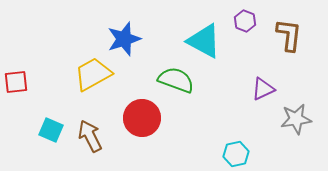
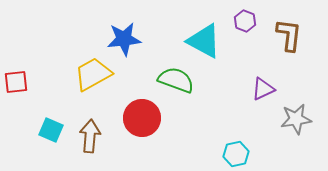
blue star: rotated 12 degrees clockwise
brown arrow: rotated 32 degrees clockwise
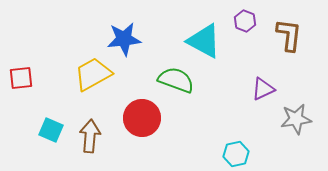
red square: moved 5 px right, 4 px up
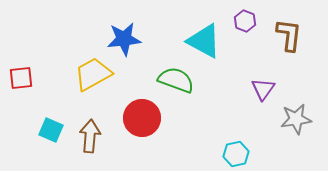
purple triangle: rotated 30 degrees counterclockwise
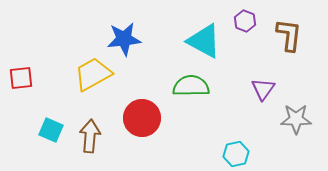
green semicircle: moved 15 px right, 6 px down; rotated 21 degrees counterclockwise
gray star: rotated 8 degrees clockwise
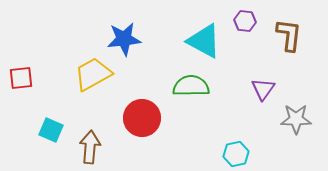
purple hexagon: rotated 15 degrees counterclockwise
brown arrow: moved 11 px down
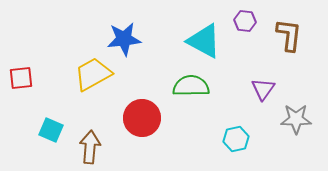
cyan hexagon: moved 15 px up
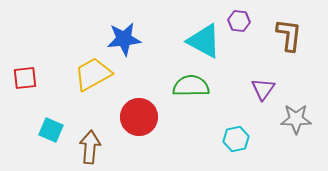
purple hexagon: moved 6 px left
red square: moved 4 px right
red circle: moved 3 px left, 1 px up
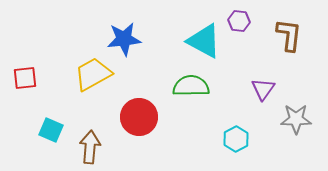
cyan hexagon: rotated 15 degrees counterclockwise
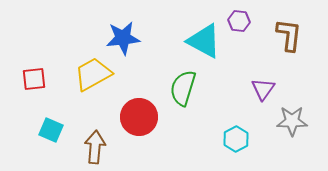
blue star: moved 1 px left, 1 px up
red square: moved 9 px right, 1 px down
green semicircle: moved 8 px left, 2 px down; rotated 72 degrees counterclockwise
gray star: moved 4 px left, 2 px down
brown arrow: moved 5 px right
